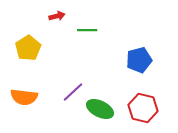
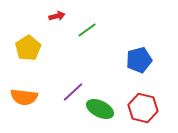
green line: rotated 36 degrees counterclockwise
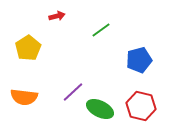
green line: moved 14 px right
red hexagon: moved 2 px left, 2 px up
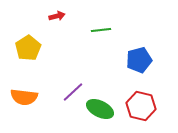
green line: rotated 30 degrees clockwise
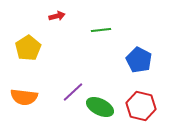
blue pentagon: rotated 30 degrees counterclockwise
green ellipse: moved 2 px up
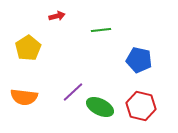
blue pentagon: rotated 15 degrees counterclockwise
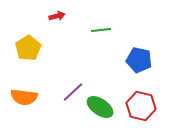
green ellipse: rotated 8 degrees clockwise
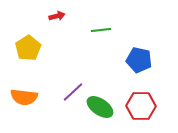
red hexagon: rotated 12 degrees counterclockwise
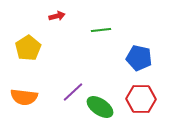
blue pentagon: moved 2 px up
red hexagon: moved 7 px up
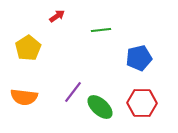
red arrow: rotated 21 degrees counterclockwise
blue pentagon: rotated 25 degrees counterclockwise
purple line: rotated 10 degrees counterclockwise
red hexagon: moved 1 px right, 4 px down
green ellipse: rotated 8 degrees clockwise
